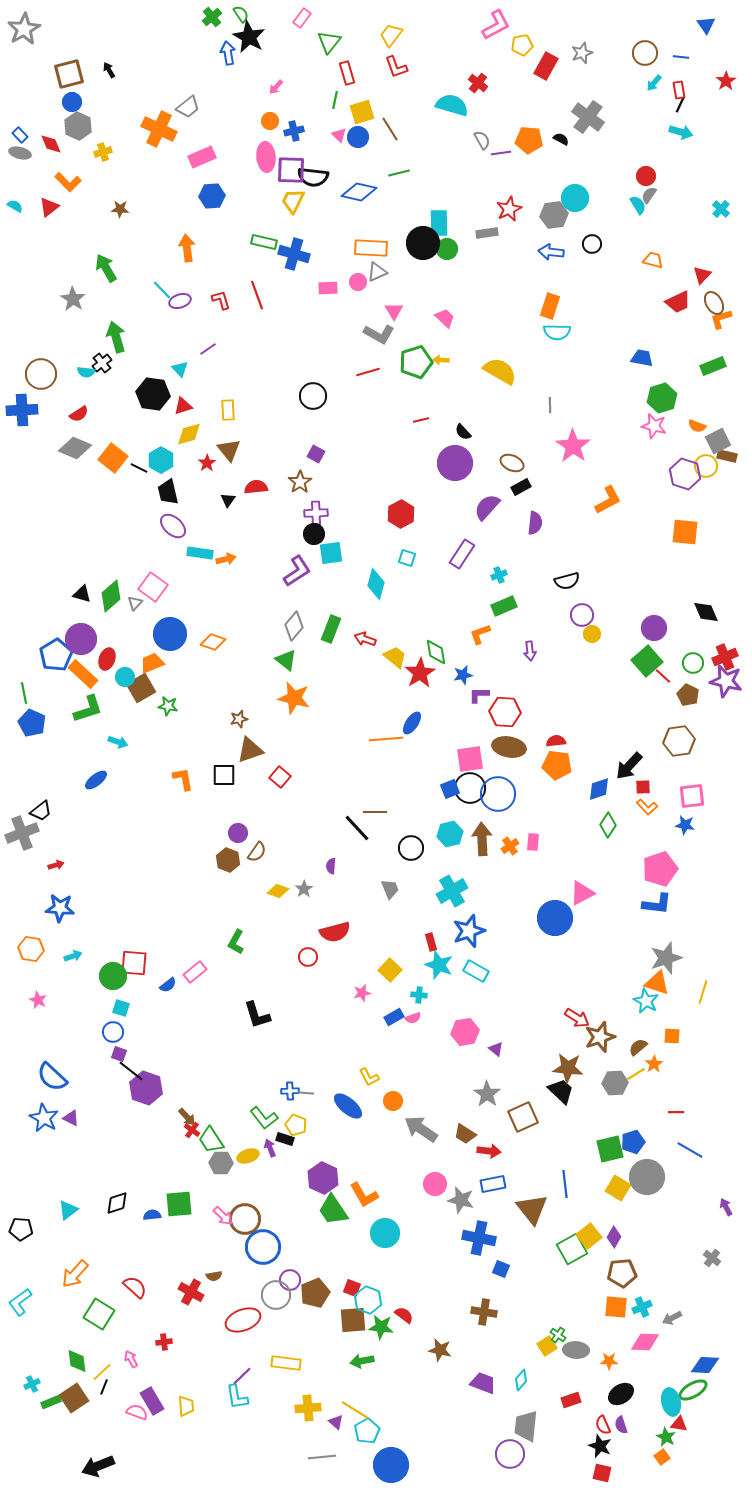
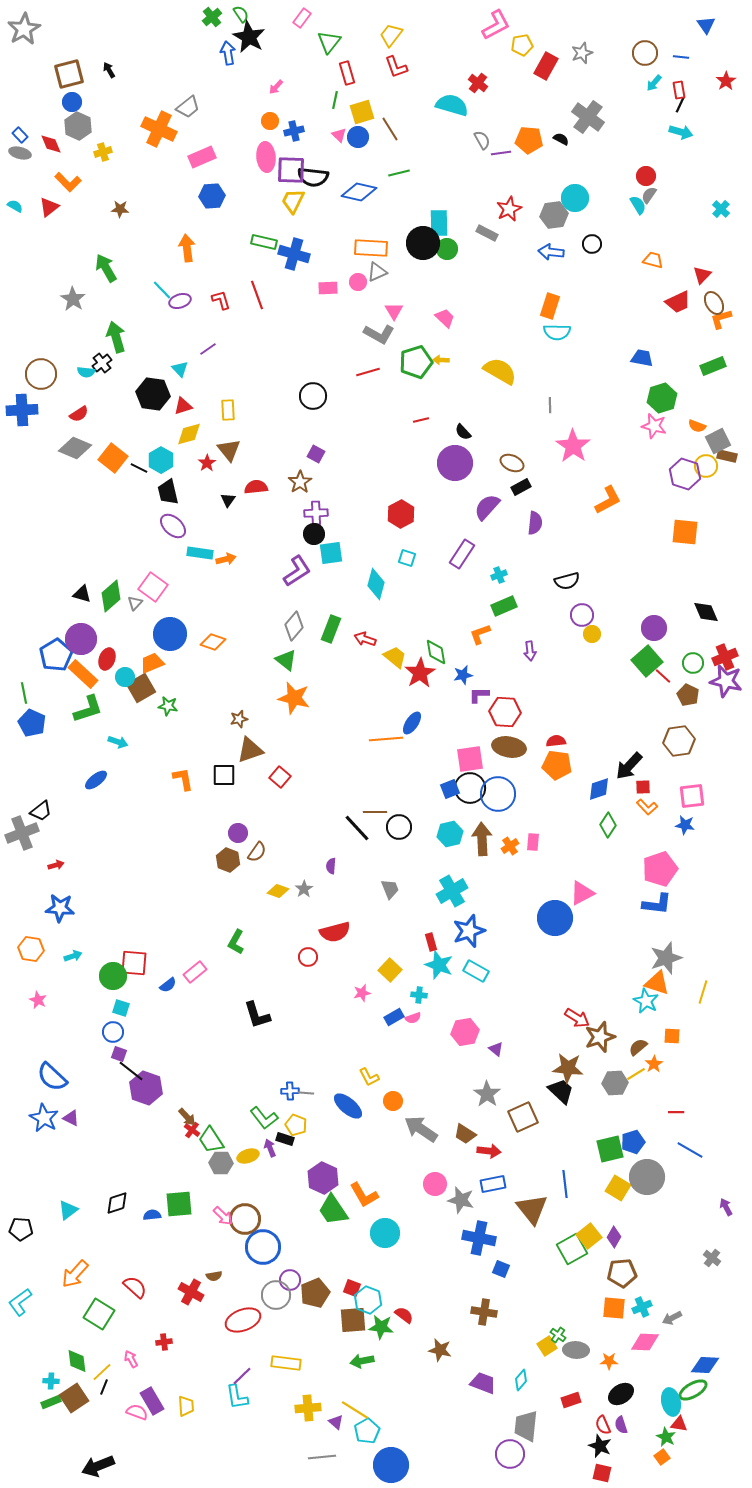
gray rectangle at (487, 233): rotated 35 degrees clockwise
black circle at (411, 848): moved 12 px left, 21 px up
orange square at (616, 1307): moved 2 px left, 1 px down
cyan cross at (32, 1384): moved 19 px right, 3 px up; rotated 28 degrees clockwise
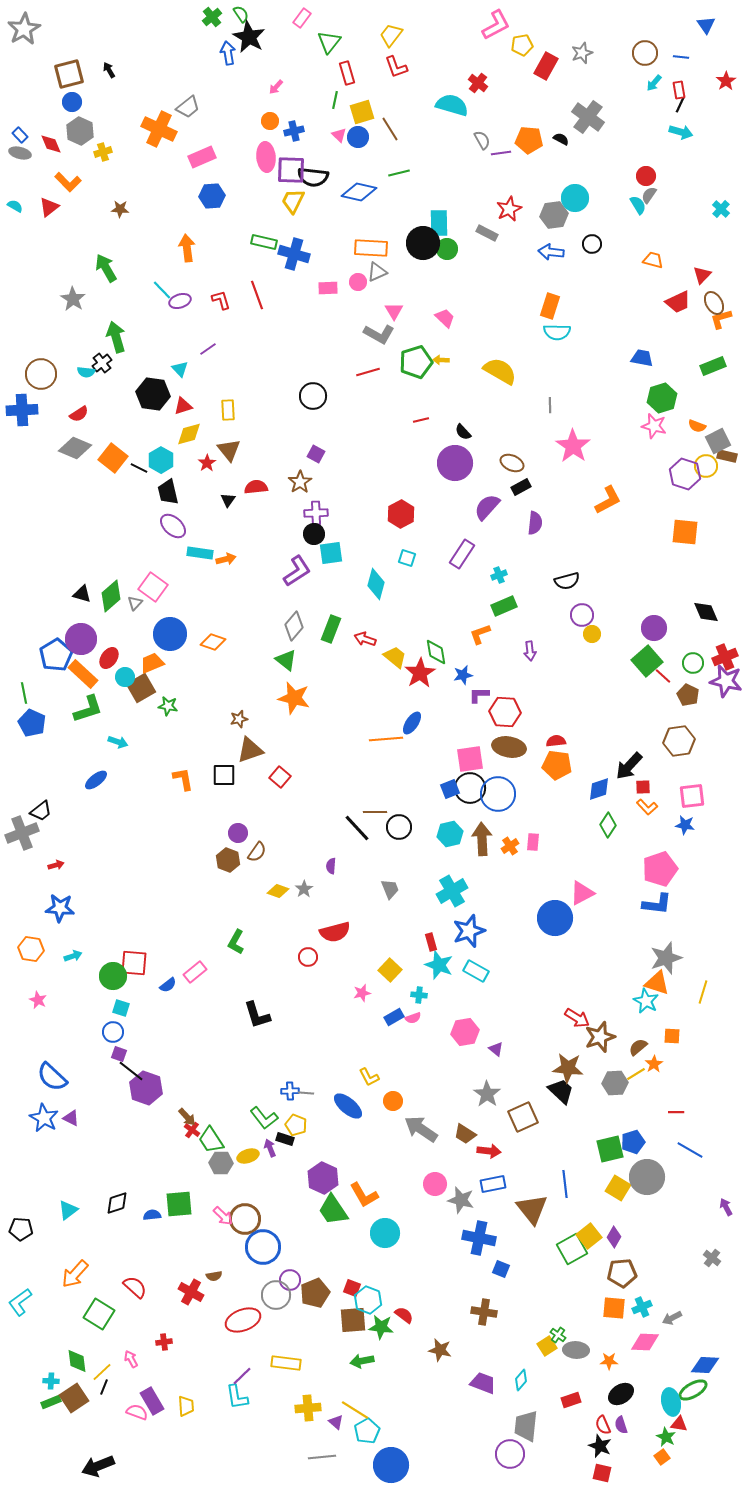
gray hexagon at (78, 126): moved 2 px right, 5 px down
red ellipse at (107, 659): moved 2 px right, 1 px up; rotated 15 degrees clockwise
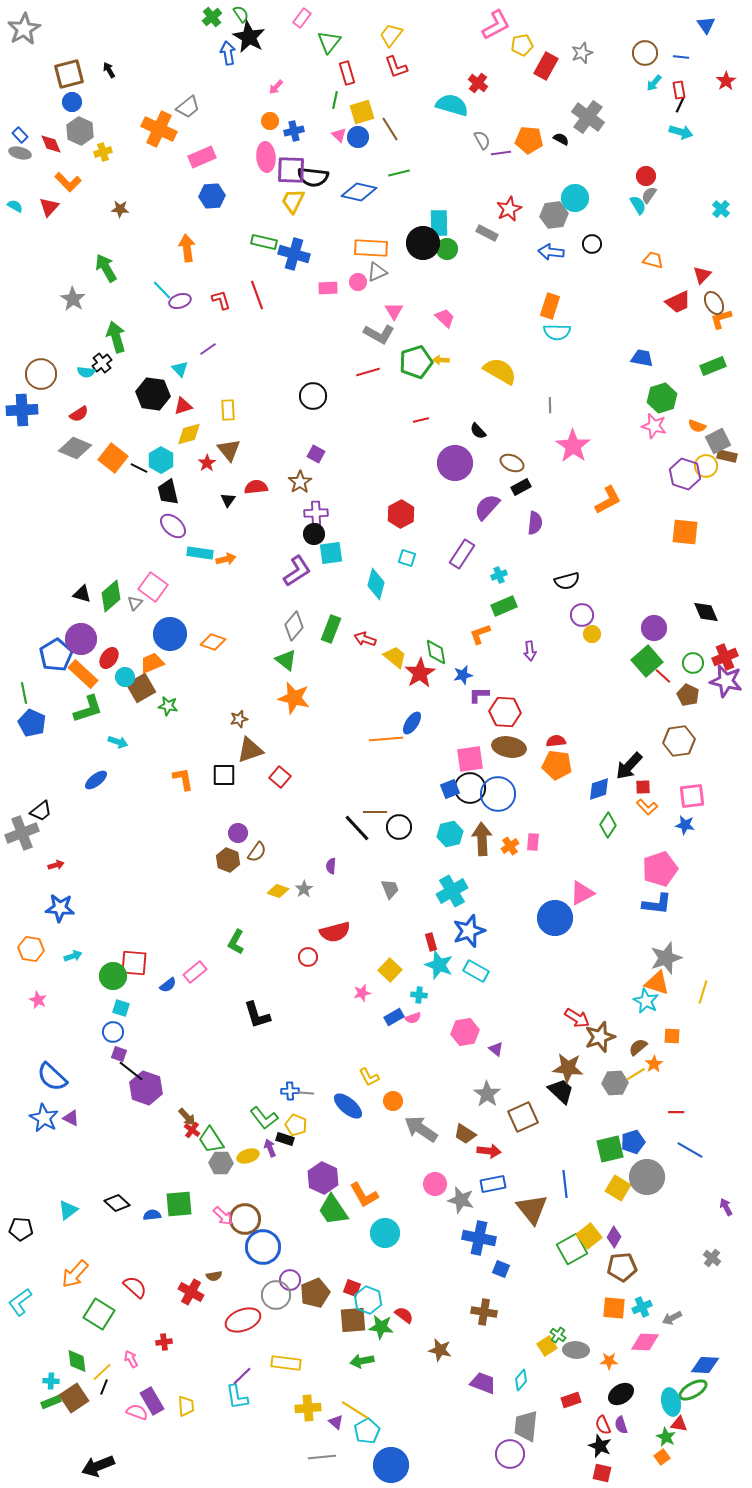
red triangle at (49, 207): rotated 10 degrees counterclockwise
black semicircle at (463, 432): moved 15 px right, 1 px up
black diamond at (117, 1203): rotated 60 degrees clockwise
brown pentagon at (622, 1273): moved 6 px up
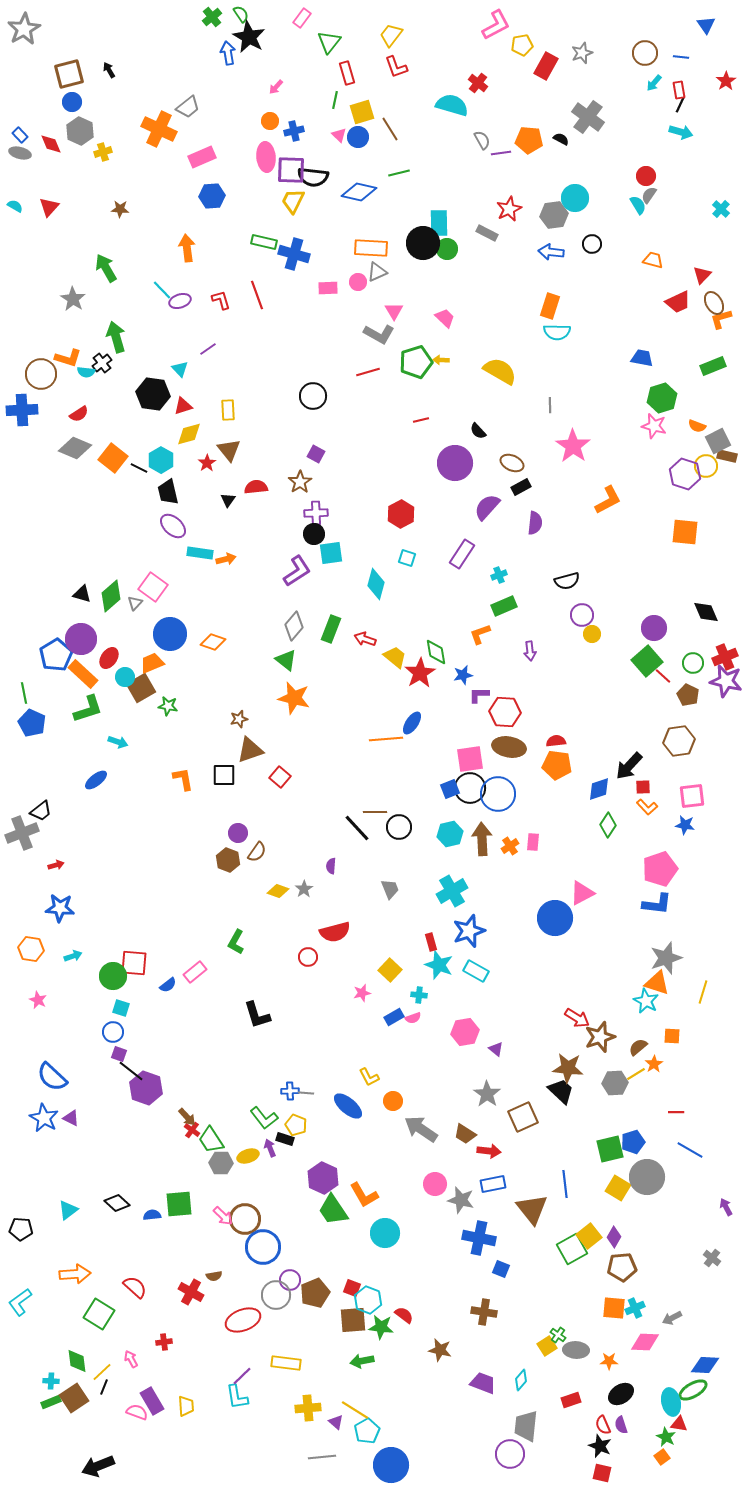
orange L-shape at (68, 182): moved 176 px down; rotated 28 degrees counterclockwise
orange arrow at (75, 1274): rotated 136 degrees counterclockwise
cyan cross at (642, 1307): moved 7 px left, 1 px down
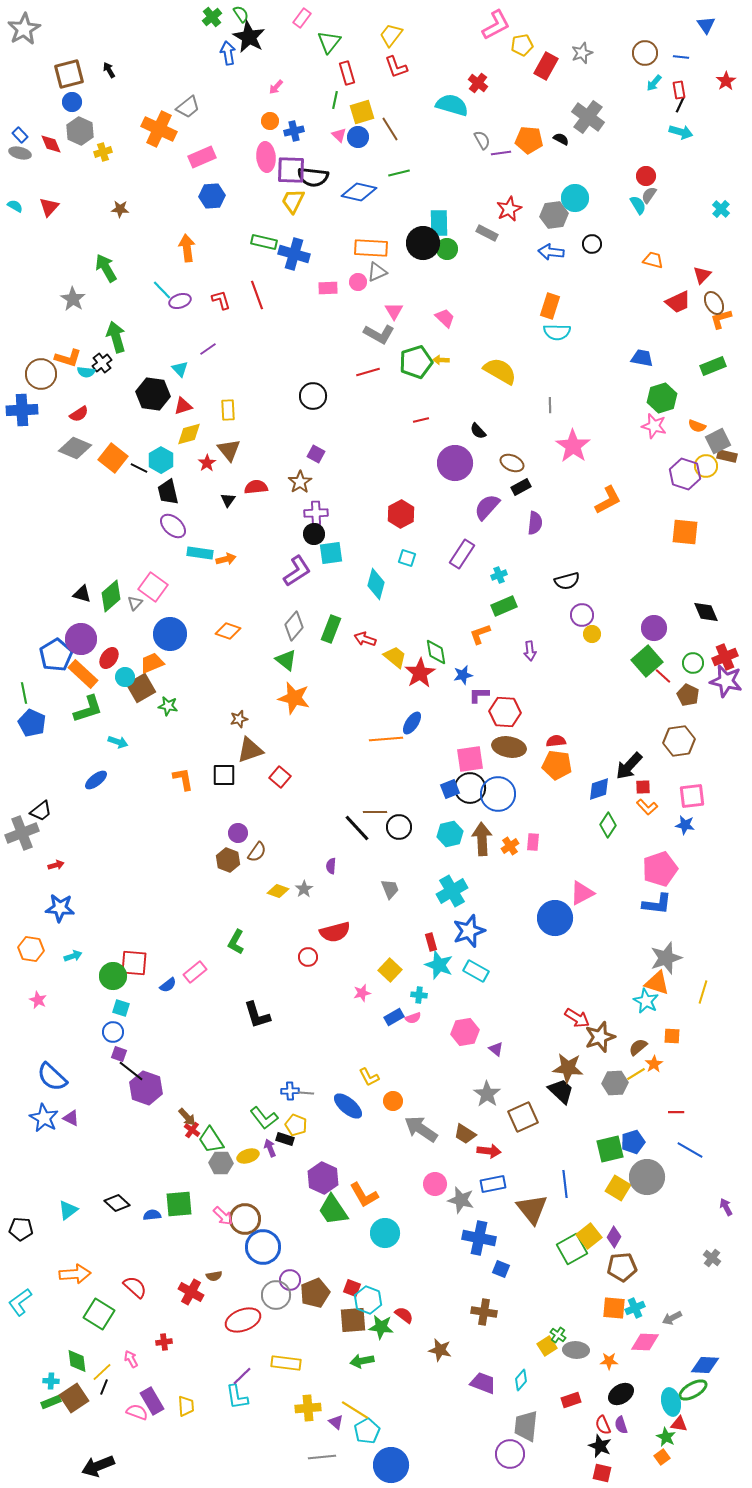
orange diamond at (213, 642): moved 15 px right, 11 px up
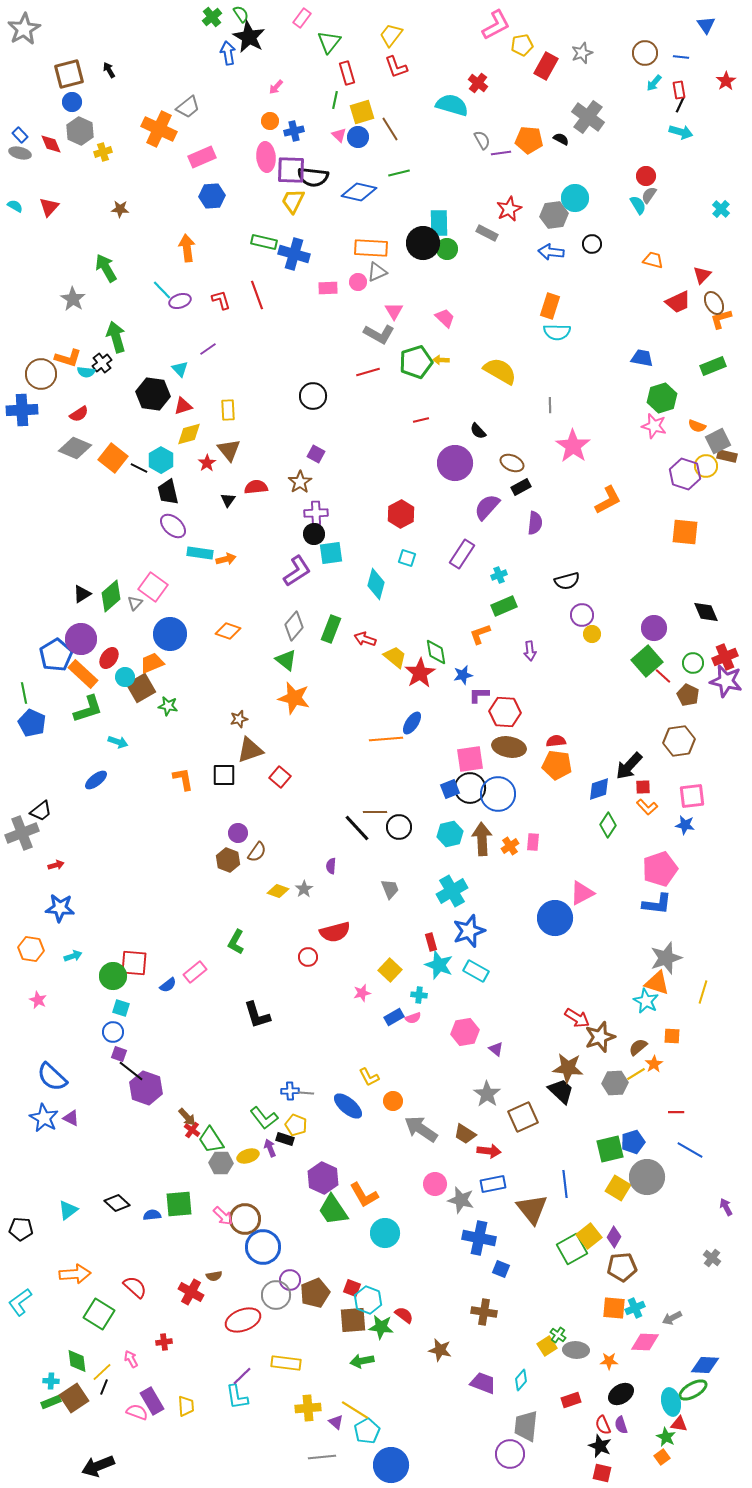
black triangle at (82, 594): rotated 48 degrees counterclockwise
